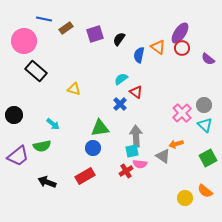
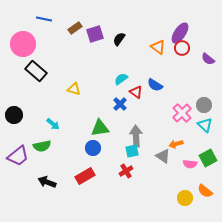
brown rectangle: moved 9 px right
pink circle: moved 1 px left, 3 px down
blue semicircle: moved 16 px right, 30 px down; rotated 70 degrees counterclockwise
pink semicircle: moved 50 px right
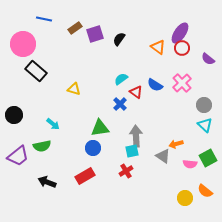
pink cross: moved 30 px up
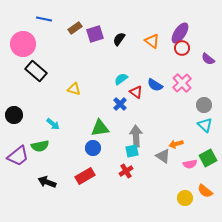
orange triangle: moved 6 px left, 6 px up
green semicircle: moved 2 px left
pink semicircle: rotated 16 degrees counterclockwise
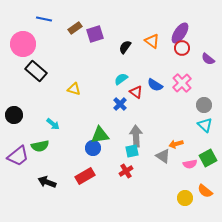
black semicircle: moved 6 px right, 8 px down
green triangle: moved 7 px down
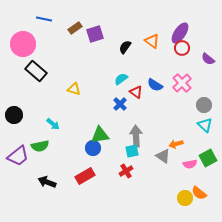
orange semicircle: moved 6 px left, 2 px down
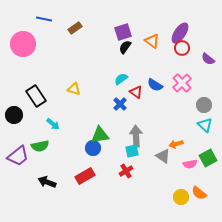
purple square: moved 28 px right, 2 px up
black rectangle: moved 25 px down; rotated 15 degrees clockwise
yellow circle: moved 4 px left, 1 px up
